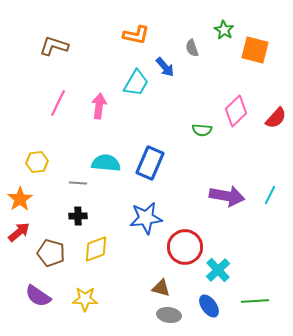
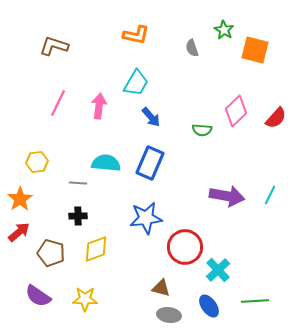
blue arrow: moved 14 px left, 50 px down
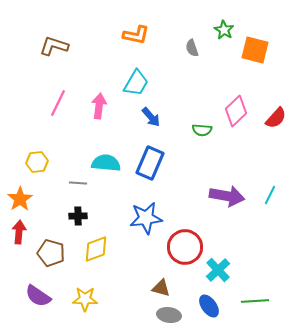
red arrow: rotated 45 degrees counterclockwise
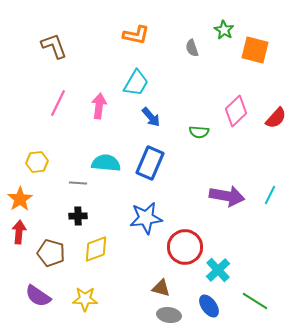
brown L-shape: rotated 52 degrees clockwise
green semicircle: moved 3 px left, 2 px down
green line: rotated 36 degrees clockwise
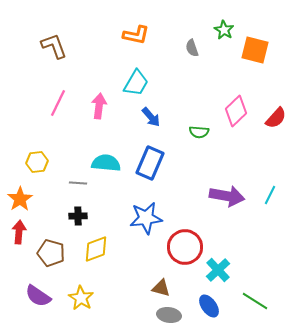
yellow star: moved 4 px left, 1 px up; rotated 30 degrees clockwise
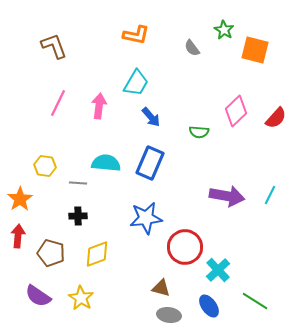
gray semicircle: rotated 18 degrees counterclockwise
yellow hexagon: moved 8 px right, 4 px down; rotated 15 degrees clockwise
red arrow: moved 1 px left, 4 px down
yellow diamond: moved 1 px right, 5 px down
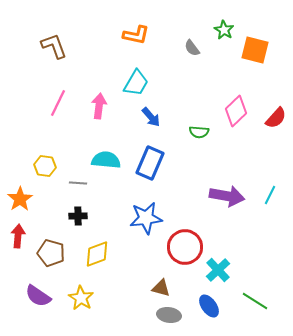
cyan semicircle: moved 3 px up
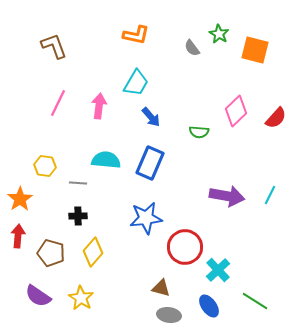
green star: moved 5 px left, 4 px down
yellow diamond: moved 4 px left, 2 px up; rotated 28 degrees counterclockwise
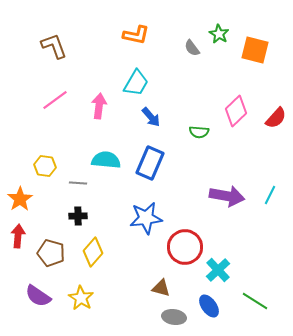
pink line: moved 3 px left, 3 px up; rotated 28 degrees clockwise
gray ellipse: moved 5 px right, 2 px down
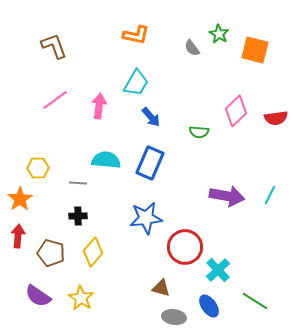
red semicircle: rotated 40 degrees clockwise
yellow hexagon: moved 7 px left, 2 px down; rotated 10 degrees counterclockwise
